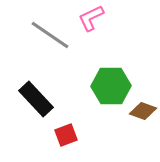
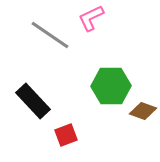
black rectangle: moved 3 px left, 2 px down
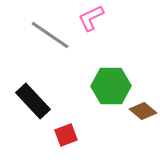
brown diamond: rotated 20 degrees clockwise
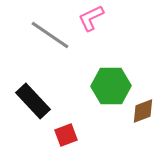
brown diamond: rotated 60 degrees counterclockwise
